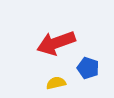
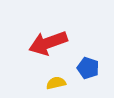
red arrow: moved 8 px left
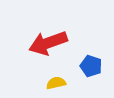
blue pentagon: moved 3 px right, 2 px up
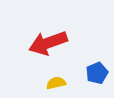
blue pentagon: moved 6 px right, 7 px down; rotated 30 degrees clockwise
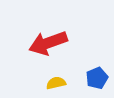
blue pentagon: moved 5 px down
